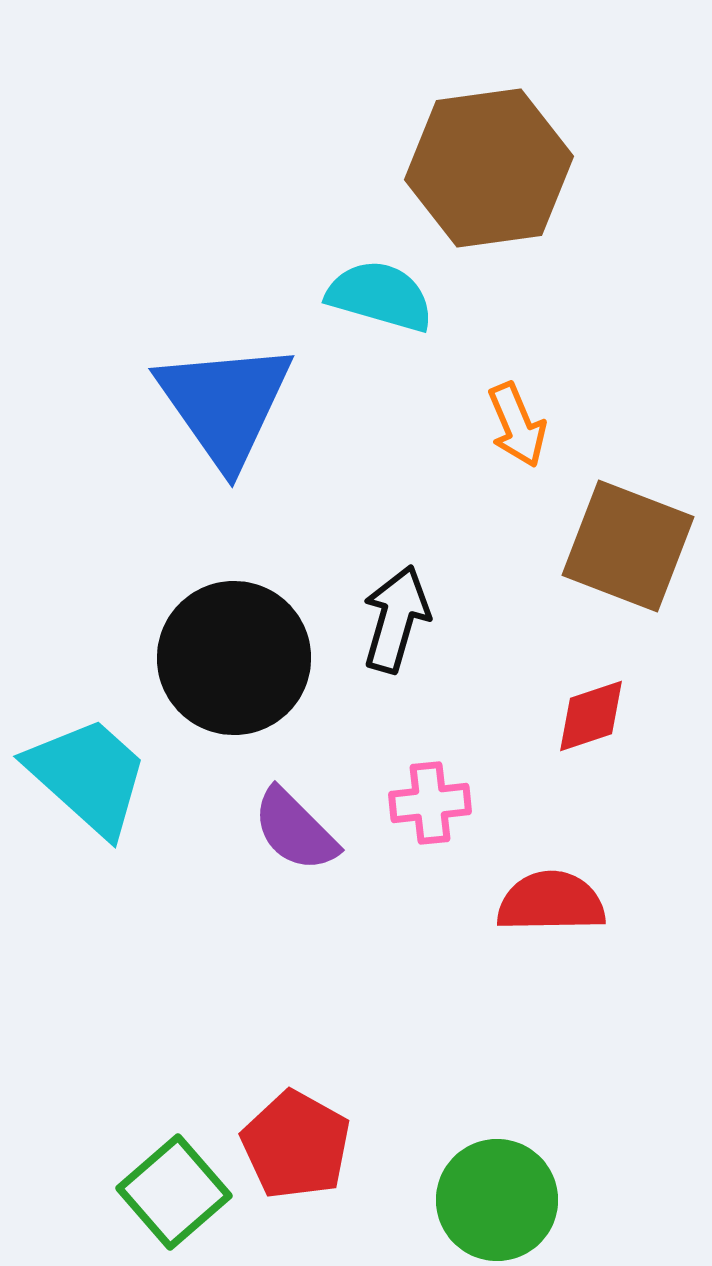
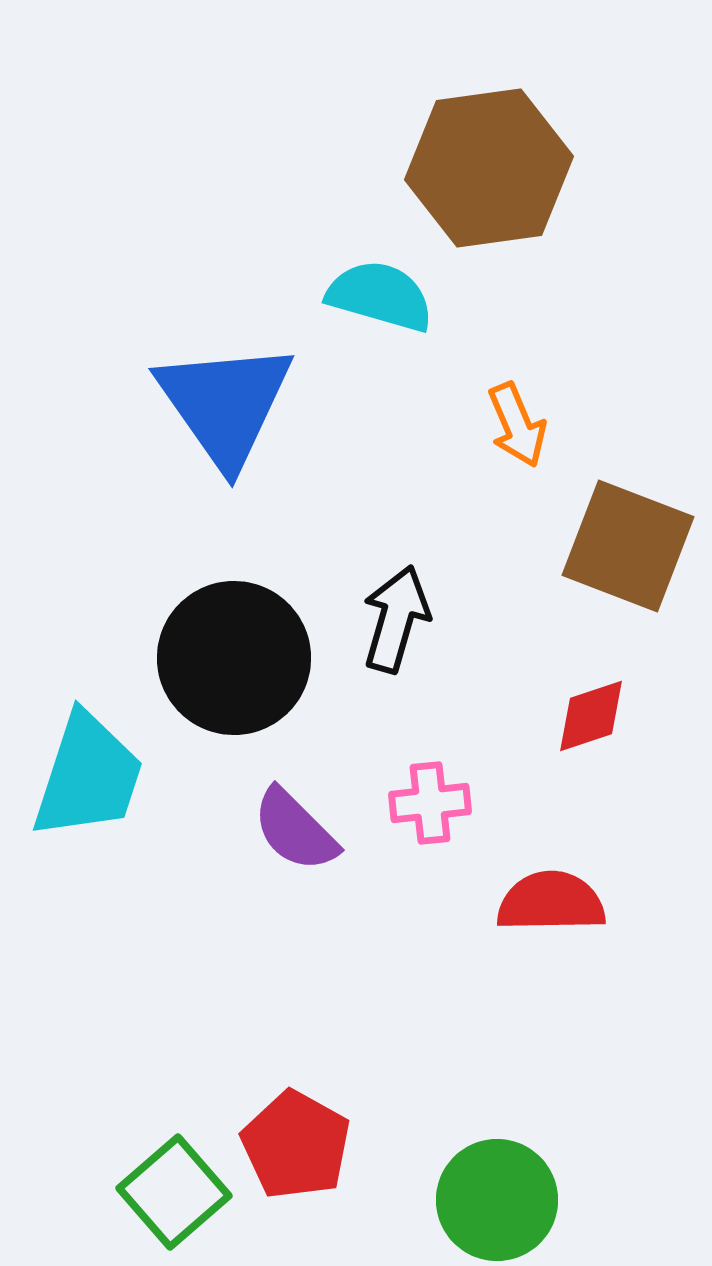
cyan trapezoid: rotated 66 degrees clockwise
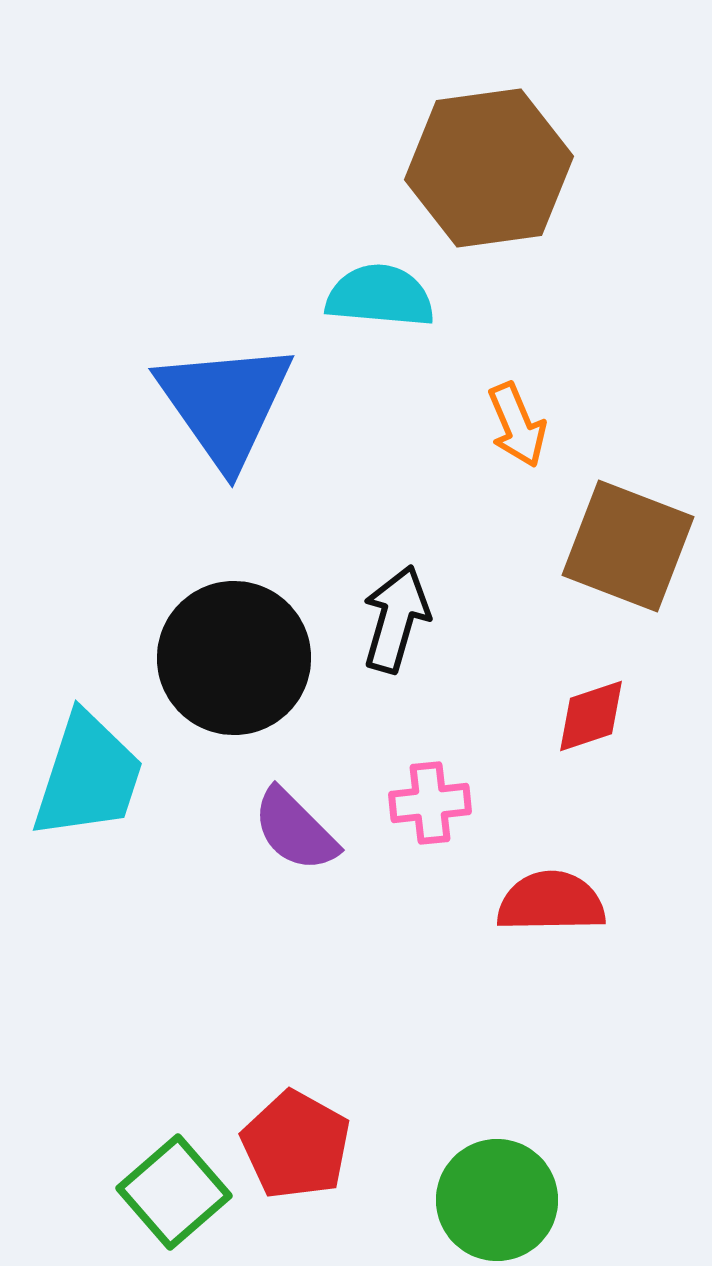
cyan semicircle: rotated 11 degrees counterclockwise
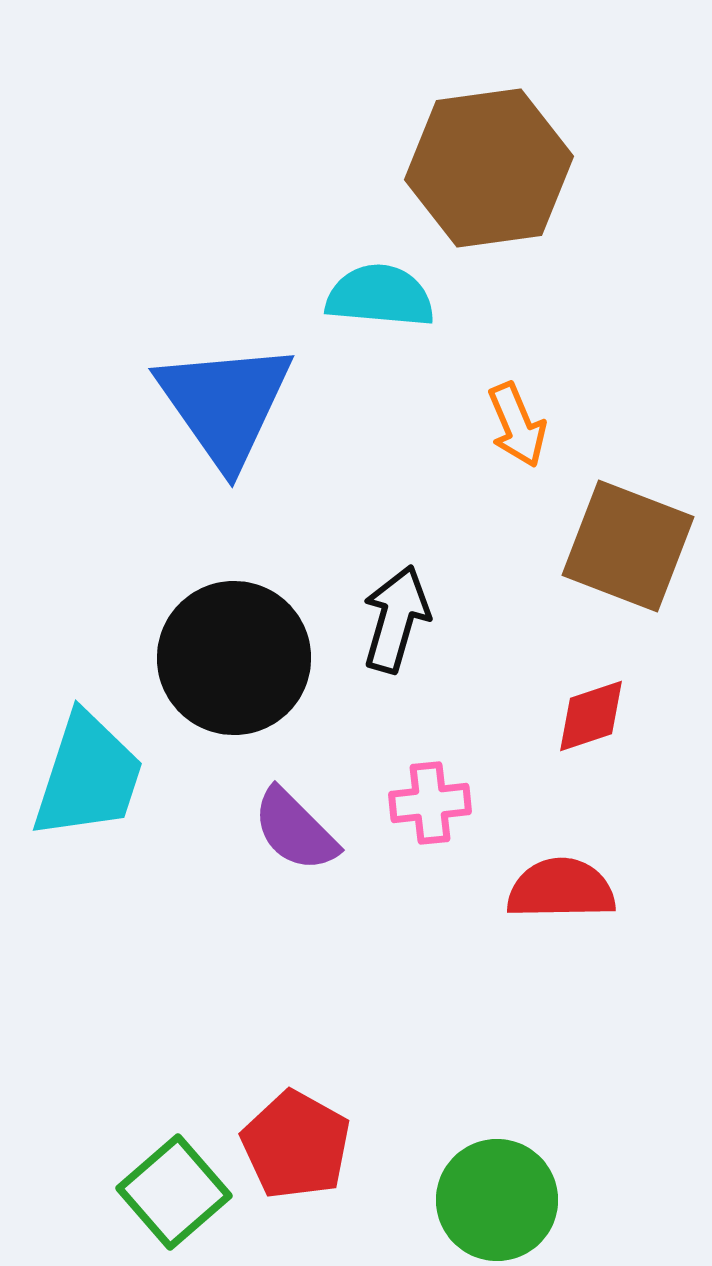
red semicircle: moved 10 px right, 13 px up
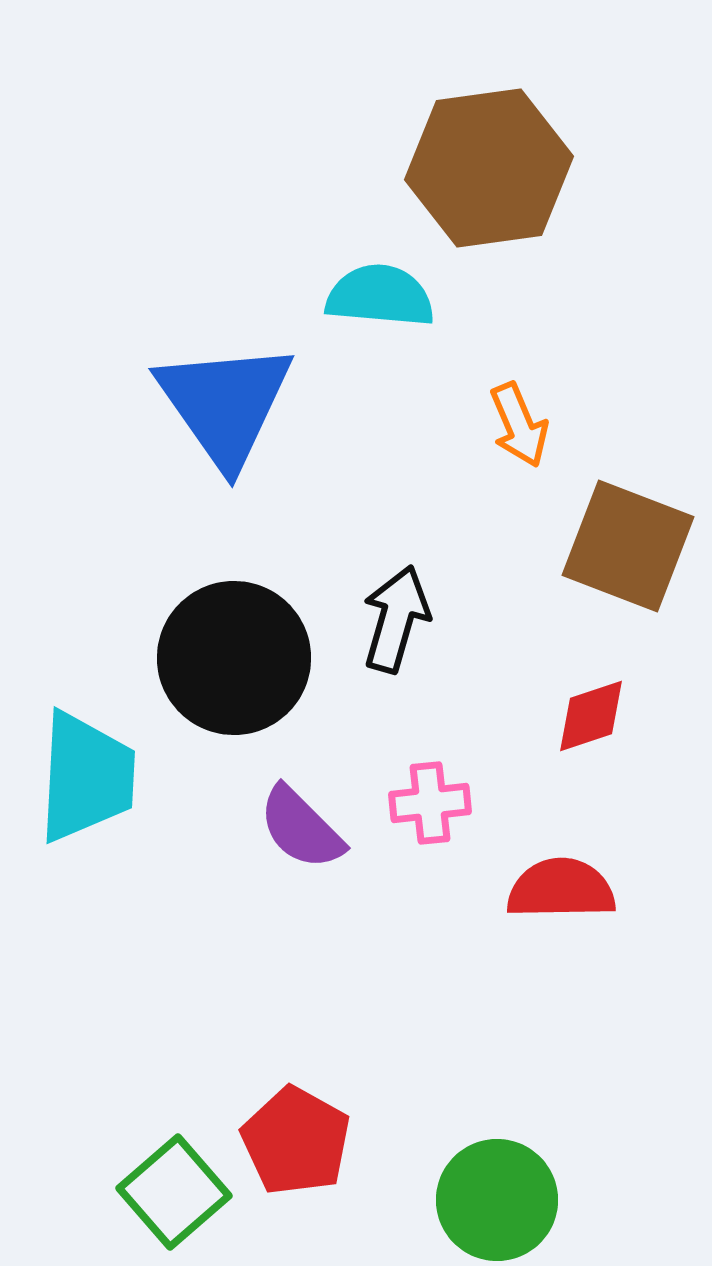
orange arrow: moved 2 px right
cyan trapezoid: moved 2 px left, 1 px down; rotated 15 degrees counterclockwise
purple semicircle: moved 6 px right, 2 px up
red pentagon: moved 4 px up
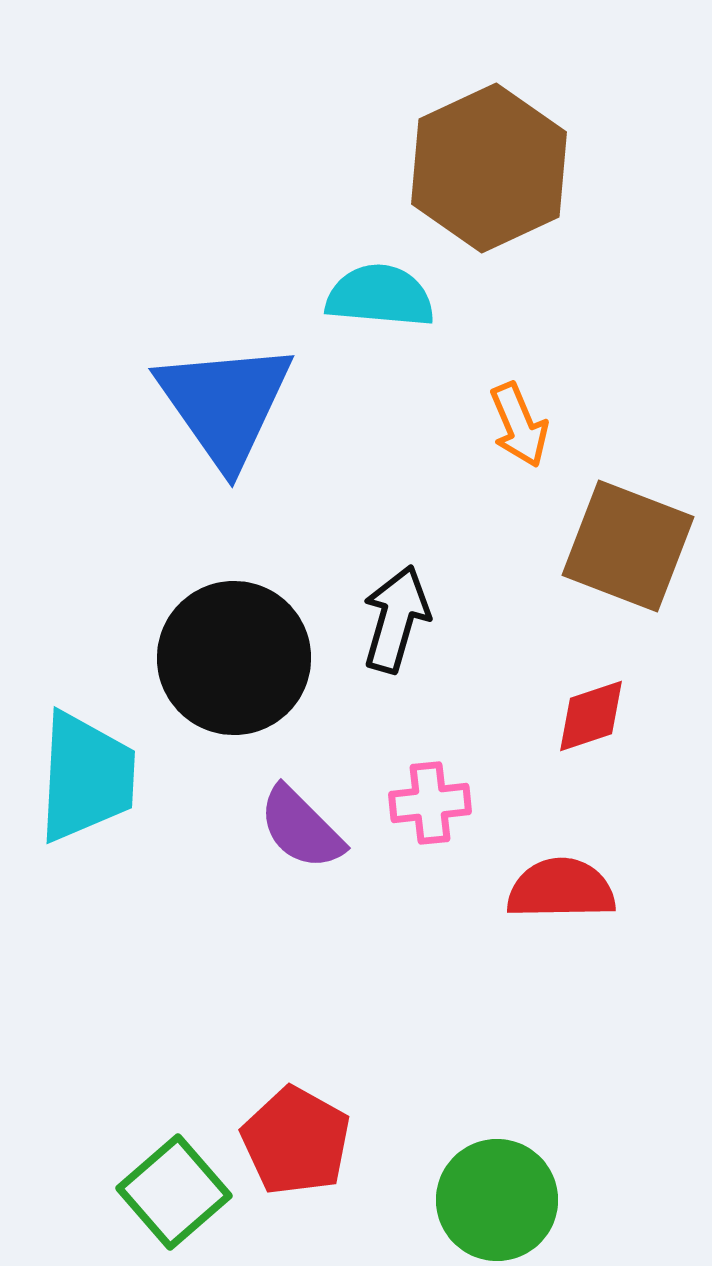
brown hexagon: rotated 17 degrees counterclockwise
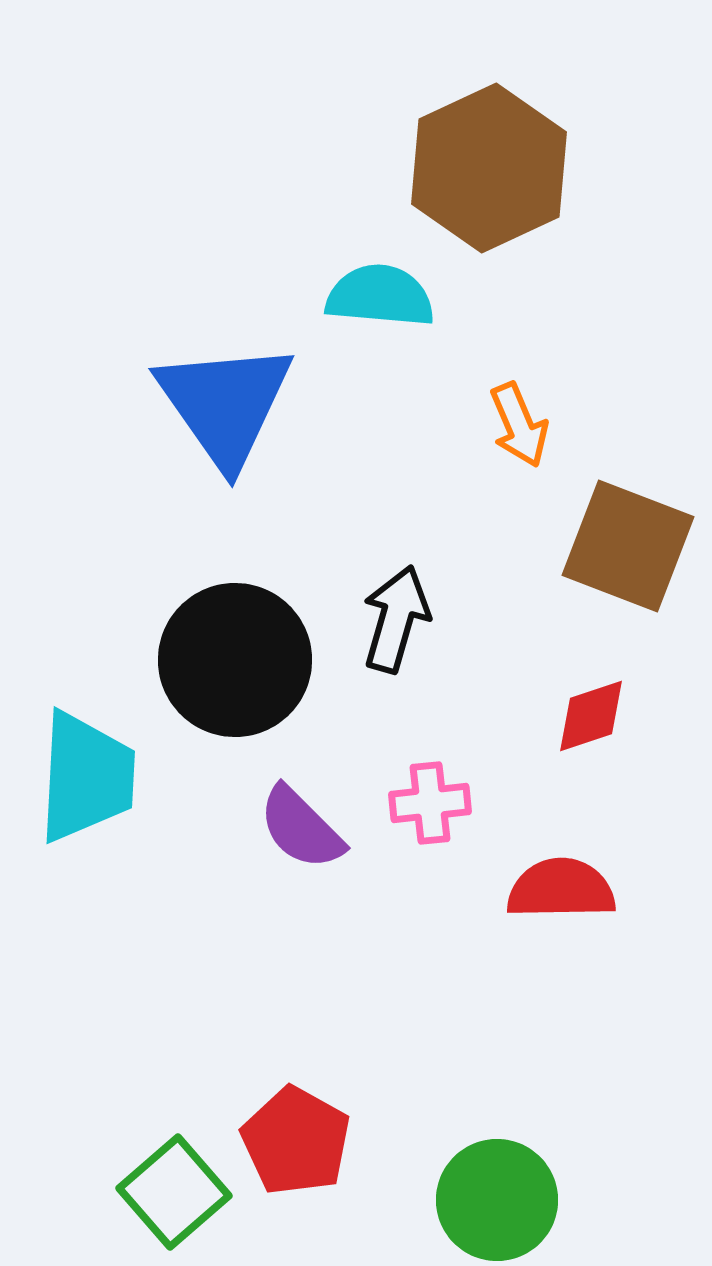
black circle: moved 1 px right, 2 px down
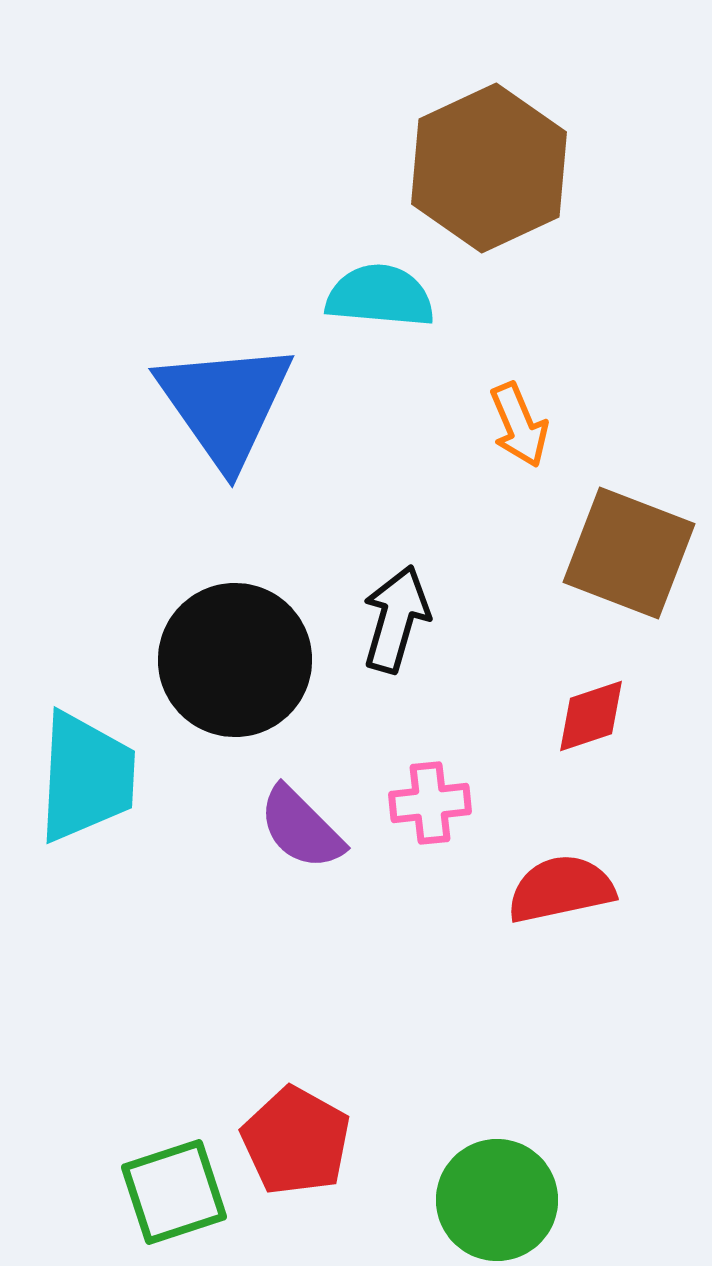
brown square: moved 1 px right, 7 px down
red semicircle: rotated 11 degrees counterclockwise
green square: rotated 23 degrees clockwise
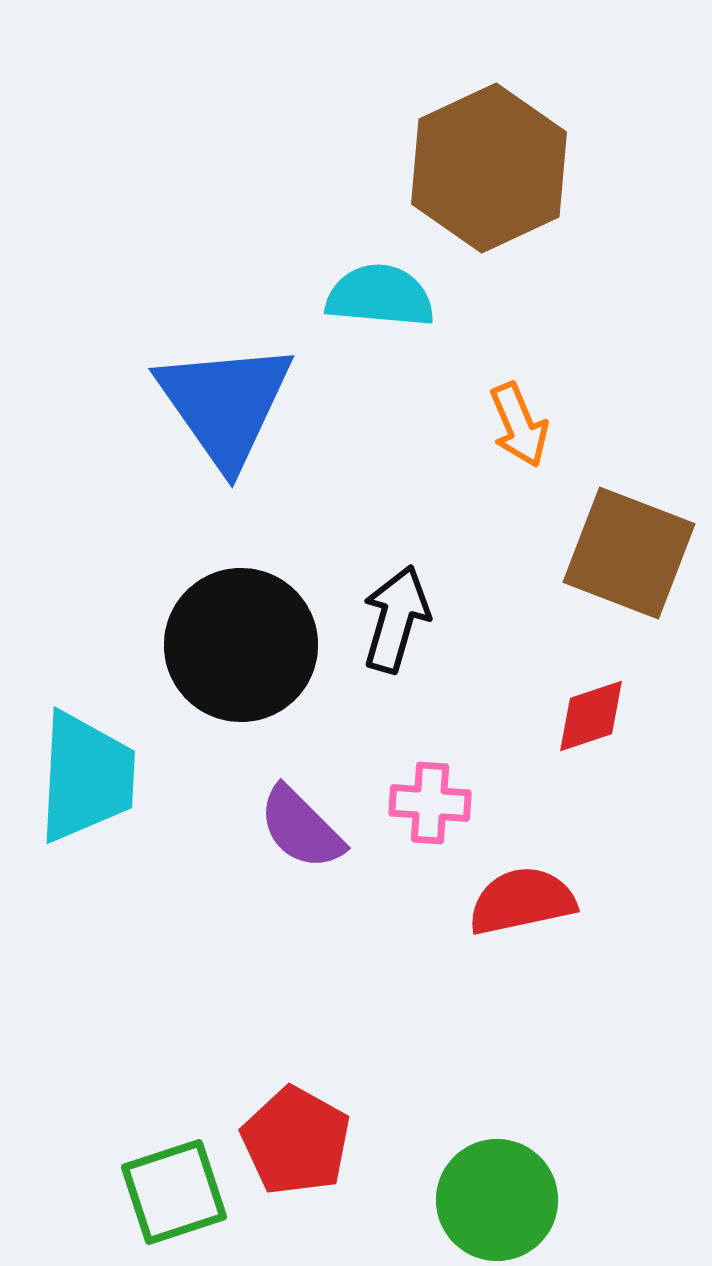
black circle: moved 6 px right, 15 px up
pink cross: rotated 10 degrees clockwise
red semicircle: moved 39 px left, 12 px down
